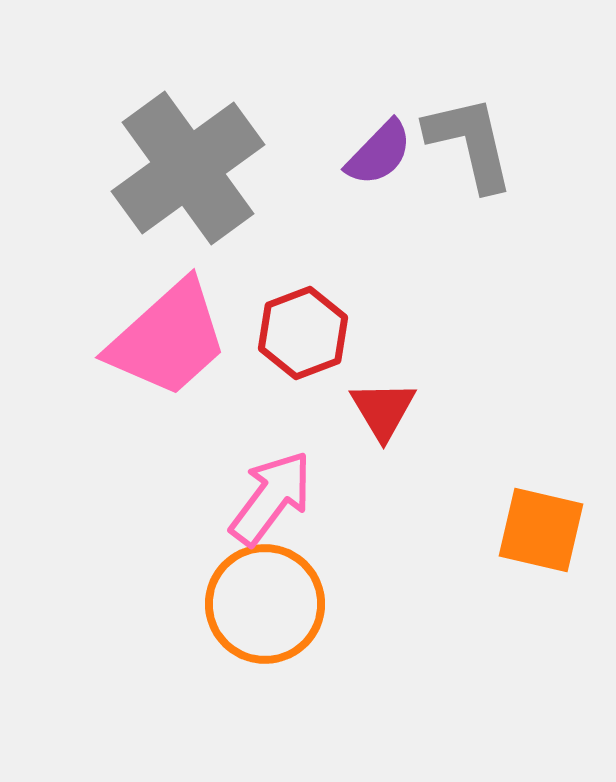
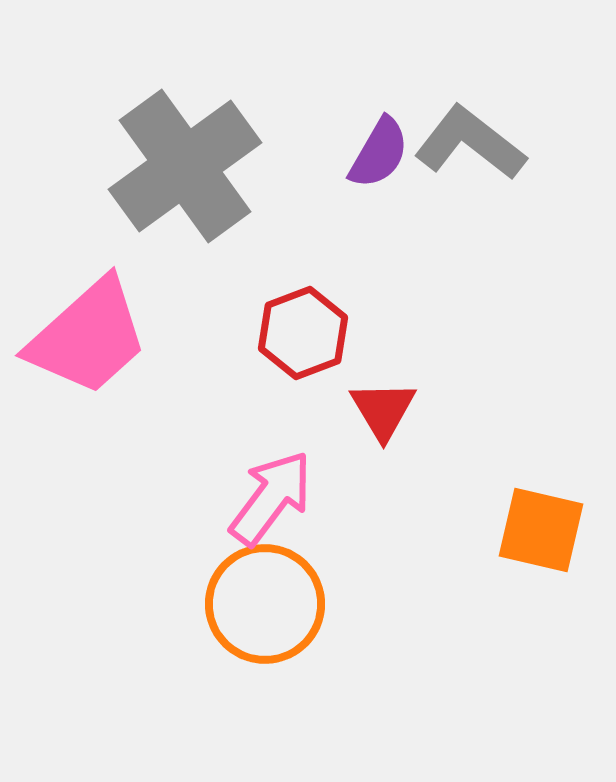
gray L-shape: rotated 39 degrees counterclockwise
purple semicircle: rotated 14 degrees counterclockwise
gray cross: moved 3 px left, 2 px up
pink trapezoid: moved 80 px left, 2 px up
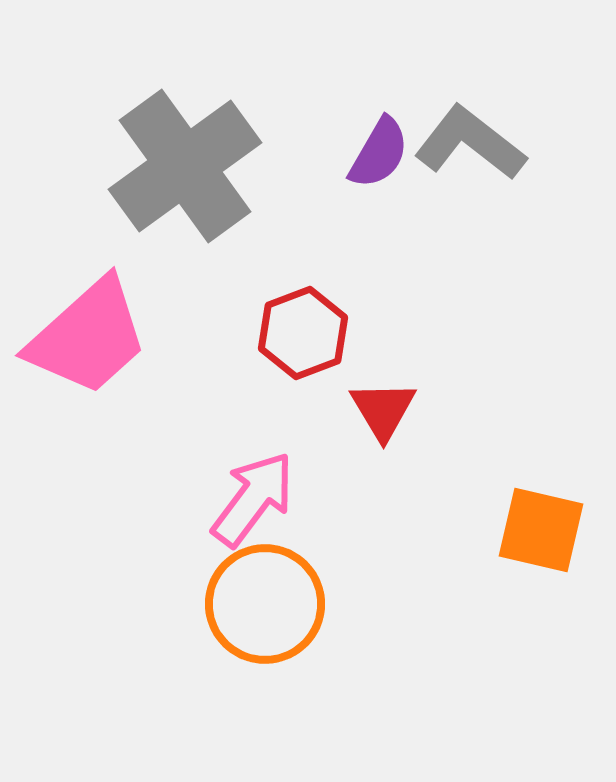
pink arrow: moved 18 px left, 1 px down
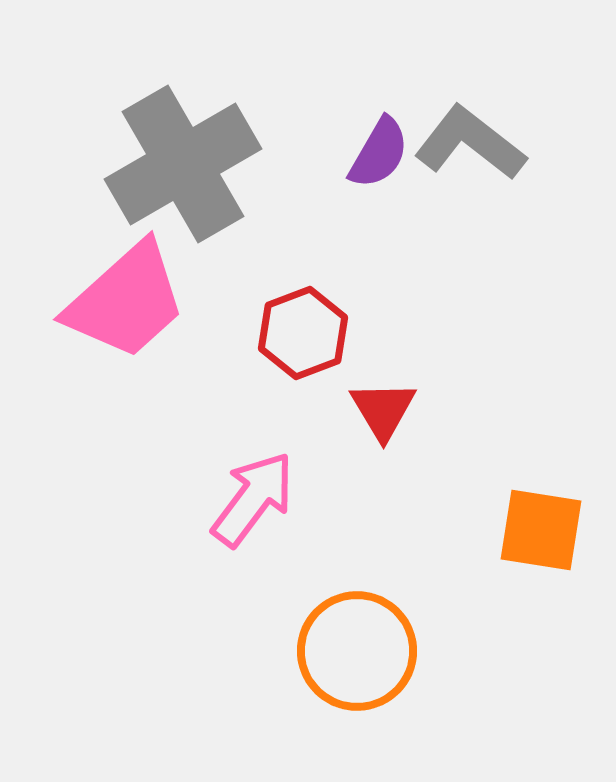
gray cross: moved 2 px left, 2 px up; rotated 6 degrees clockwise
pink trapezoid: moved 38 px right, 36 px up
orange square: rotated 4 degrees counterclockwise
orange circle: moved 92 px right, 47 px down
